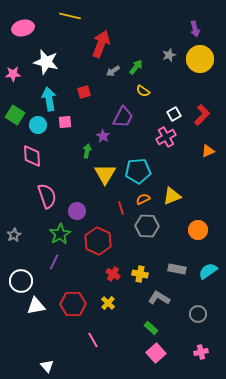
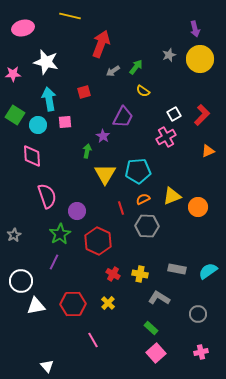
orange circle at (198, 230): moved 23 px up
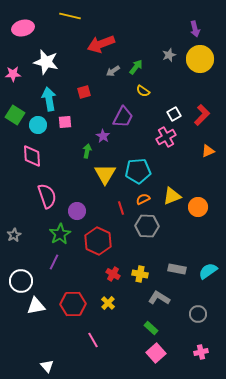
red arrow at (101, 44): rotated 132 degrees counterclockwise
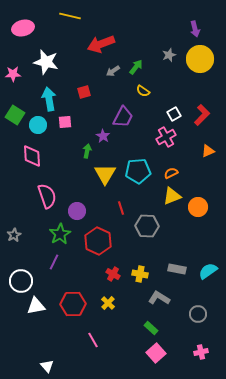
orange semicircle at (143, 199): moved 28 px right, 26 px up
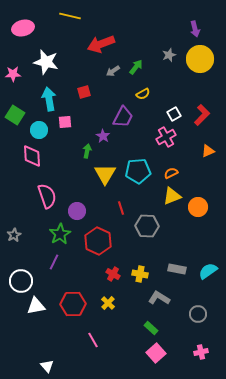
yellow semicircle at (143, 91): moved 3 px down; rotated 64 degrees counterclockwise
cyan circle at (38, 125): moved 1 px right, 5 px down
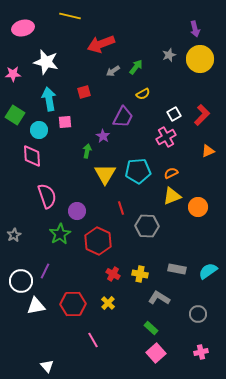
purple line at (54, 262): moved 9 px left, 9 px down
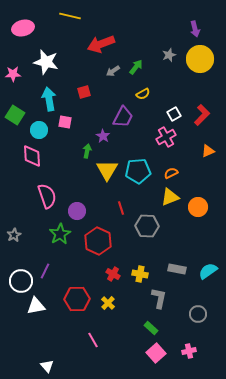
pink square at (65, 122): rotated 16 degrees clockwise
yellow triangle at (105, 174): moved 2 px right, 4 px up
yellow triangle at (172, 196): moved 2 px left, 1 px down
gray L-shape at (159, 298): rotated 70 degrees clockwise
red hexagon at (73, 304): moved 4 px right, 5 px up
pink cross at (201, 352): moved 12 px left, 1 px up
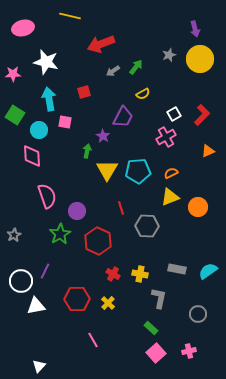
white triangle at (47, 366): moved 8 px left; rotated 24 degrees clockwise
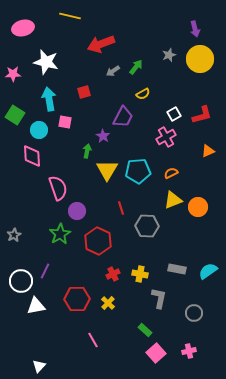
red L-shape at (202, 115): rotated 30 degrees clockwise
pink semicircle at (47, 196): moved 11 px right, 8 px up
yellow triangle at (170, 197): moved 3 px right, 3 px down
red cross at (113, 274): rotated 32 degrees clockwise
gray circle at (198, 314): moved 4 px left, 1 px up
green rectangle at (151, 328): moved 6 px left, 2 px down
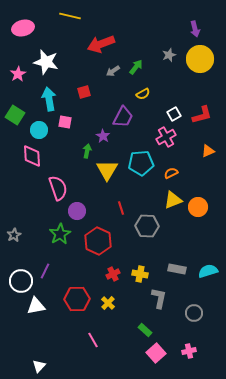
pink star at (13, 74): moved 5 px right; rotated 28 degrees counterclockwise
cyan pentagon at (138, 171): moved 3 px right, 8 px up
cyan semicircle at (208, 271): rotated 18 degrees clockwise
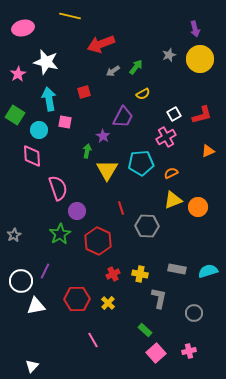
white triangle at (39, 366): moved 7 px left
